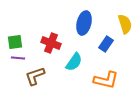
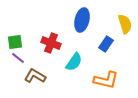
blue ellipse: moved 2 px left, 3 px up
purple line: rotated 32 degrees clockwise
brown L-shape: rotated 50 degrees clockwise
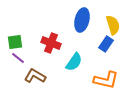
yellow semicircle: moved 12 px left, 1 px down
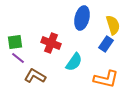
blue ellipse: moved 2 px up
orange L-shape: moved 1 px up
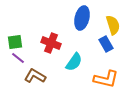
blue rectangle: rotated 63 degrees counterclockwise
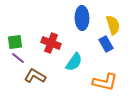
blue ellipse: rotated 15 degrees counterclockwise
orange L-shape: moved 1 px left, 3 px down
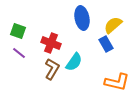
blue ellipse: rotated 10 degrees counterclockwise
yellow semicircle: rotated 114 degrees counterclockwise
green square: moved 3 px right, 11 px up; rotated 28 degrees clockwise
purple line: moved 1 px right, 5 px up
brown L-shape: moved 17 px right, 7 px up; rotated 90 degrees clockwise
orange L-shape: moved 12 px right
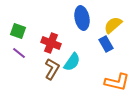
cyan semicircle: moved 2 px left
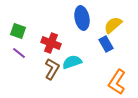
cyan semicircle: rotated 144 degrees counterclockwise
orange L-shape: rotated 110 degrees clockwise
